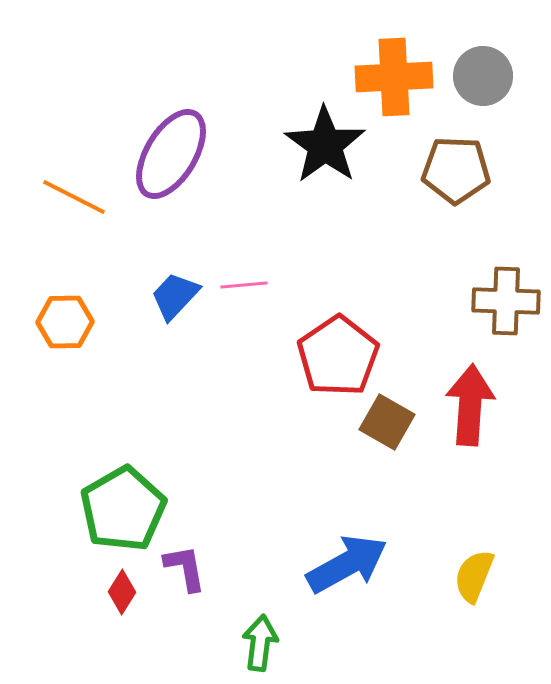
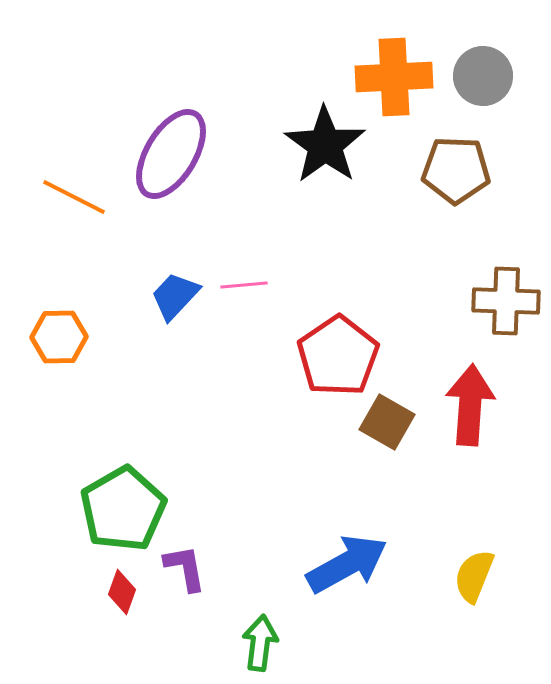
orange hexagon: moved 6 px left, 15 px down
red diamond: rotated 12 degrees counterclockwise
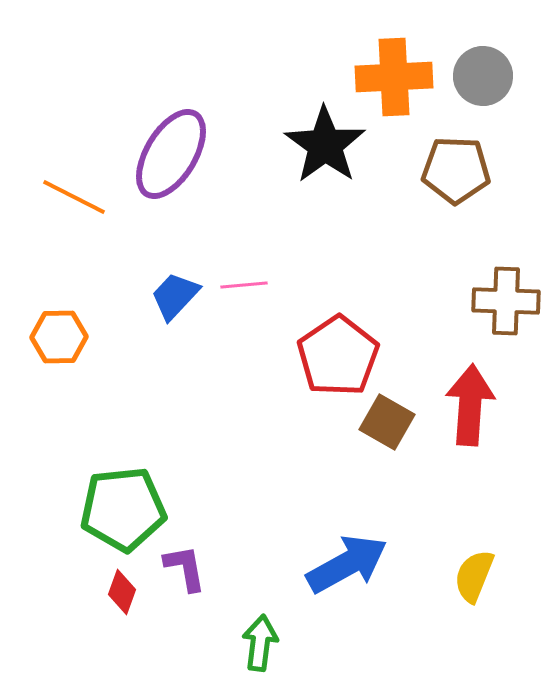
green pentagon: rotated 24 degrees clockwise
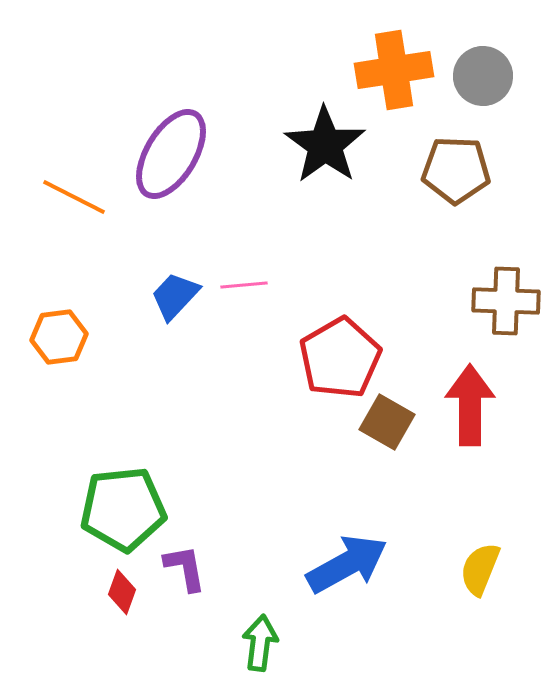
orange cross: moved 7 px up; rotated 6 degrees counterclockwise
orange hexagon: rotated 6 degrees counterclockwise
red pentagon: moved 2 px right, 2 px down; rotated 4 degrees clockwise
red arrow: rotated 4 degrees counterclockwise
yellow semicircle: moved 6 px right, 7 px up
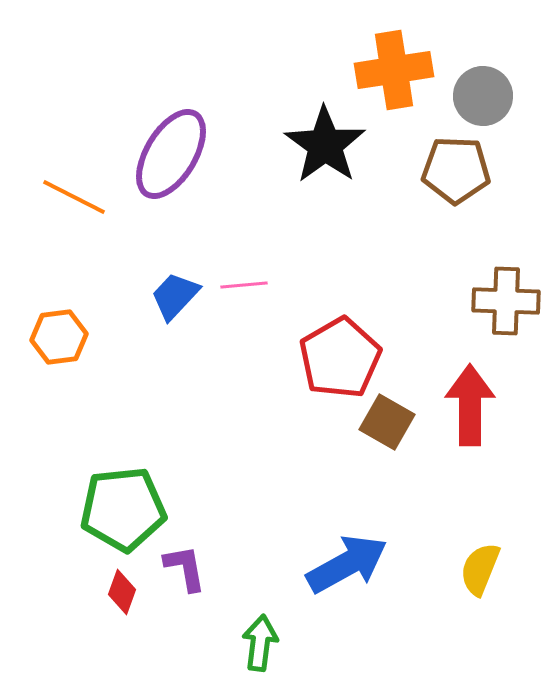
gray circle: moved 20 px down
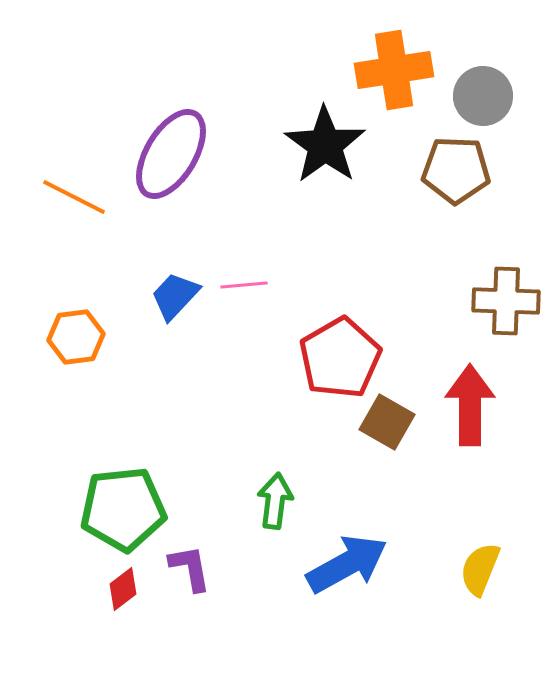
orange hexagon: moved 17 px right
purple L-shape: moved 5 px right
red diamond: moved 1 px right, 3 px up; rotated 33 degrees clockwise
green arrow: moved 15 px right, 142 px up
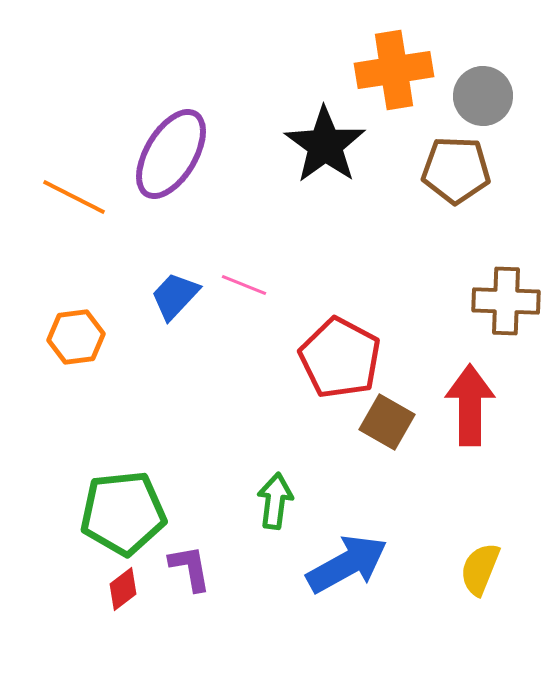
pink line: rotated 27 degrees clockwise
red pentagon: rotated 14 degrees counterclockwise
green pentagon: moved 4 px down
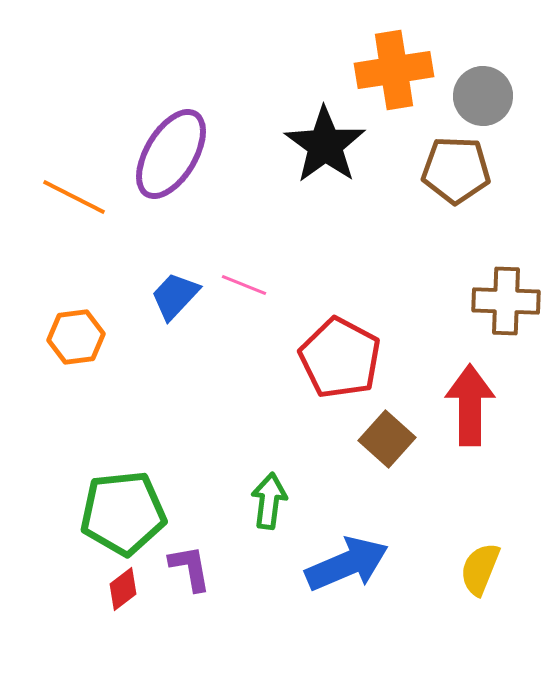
brown square: moved 17 px down; rotated 12 degrees clockwise
green arrow: moved 6 px left
blue arrow: rotated 6 degrees clockwise
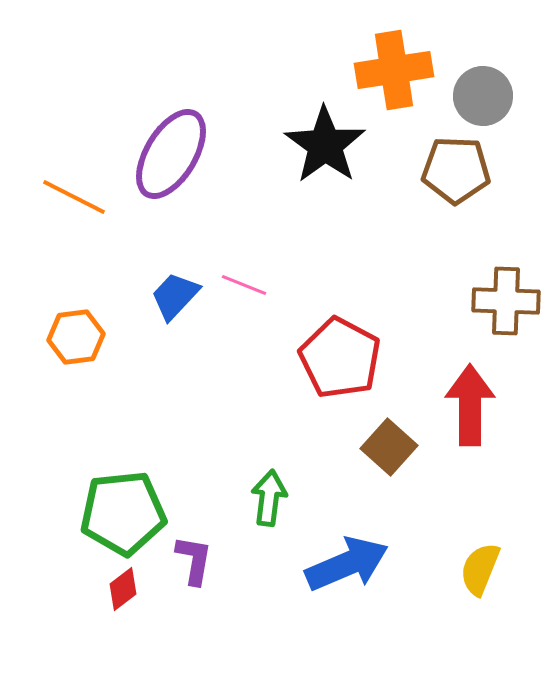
brown square: moved 2 px right, 8 px down
green arrow: moved 3 px up
purple L-shape: moved 4 px right, 8 px up; rotated 20 degrees clockwise
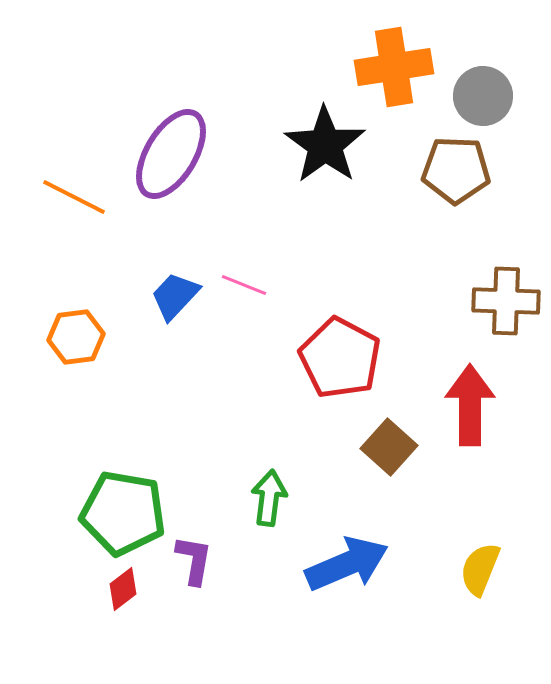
orange cross: moved 3 px up
green pentagon: rotated 16 degrees clockwise
